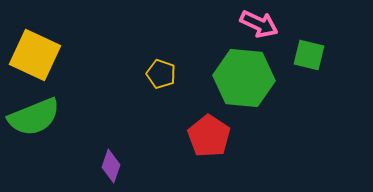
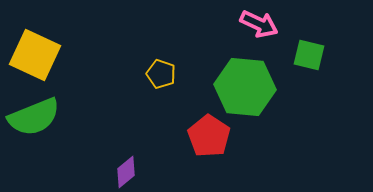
green hexagon: moved 1 px right, 9 px down
purple diamond: moved 15 px right, 6 px down; rotated 32 degrees clockwise
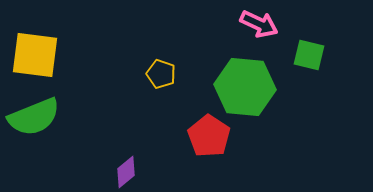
yellow square: rotated 18 degrees counterclockwise
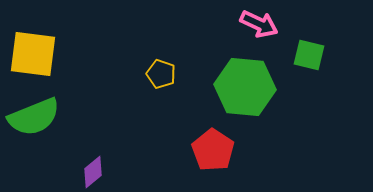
yellow square: moved 2 px left, 1 px up
red pentagon: moved 4 px right, 14 px down
purple diamond: moved 33 px left
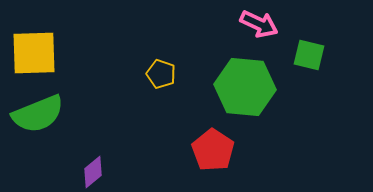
yellow square: moved 1 px right, 1 px up; rotated 9 degrees counterclockwise
green semicircle: moved 4 px right, 3 px up
